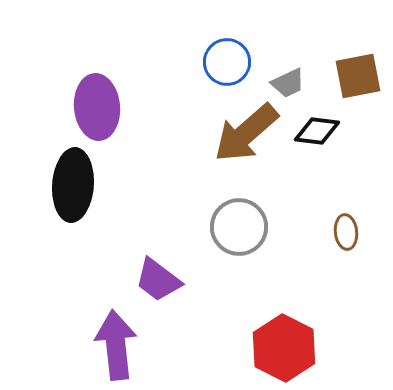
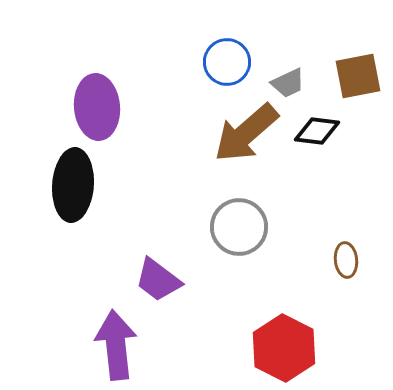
brown ellipse: moved 28 px down
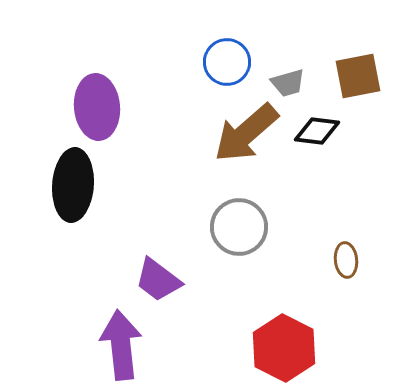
gray trapezoid: rotated 9 degrees clockwise
purple arrow: moved 5 px right
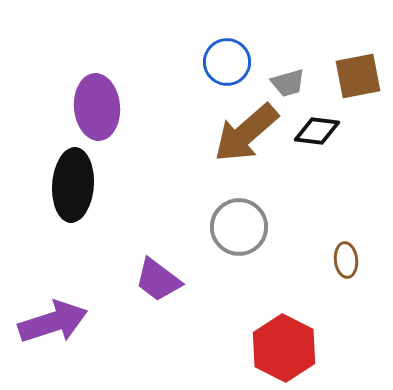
purple arrow: moved 68 px left, 23 px up; rotated 78 degrees clockwise
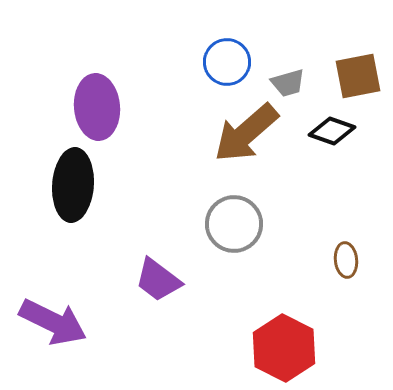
black diamond: moved 15 px right; rotated 12 degrees clockwise
gray circle: moved 5 px left, 3 px up
purple arrow: rotated 44 degrees clockwise
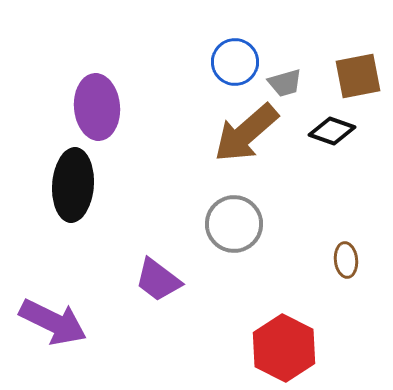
blue circle: moved 8 px right
gray trapezoid: moved 3 px left
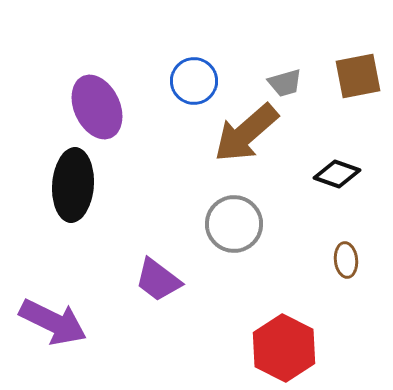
blue circle: moved 41 px left, 19 px down
purple ellipse: rotated 20 degrees counterclockwise
black diamond: moved 5 px right, 43 px down
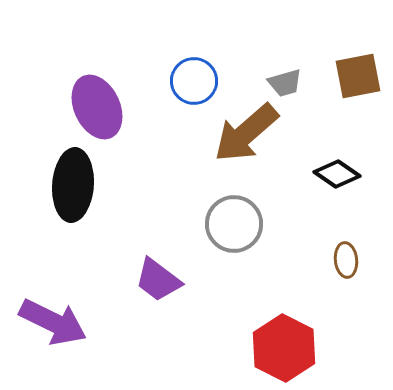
black diamond: rotated 15 degrees clockwise
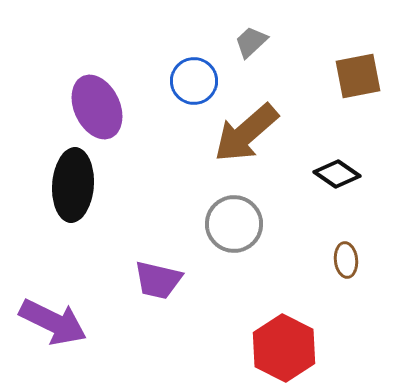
gray trapezoid: moved 34 px left, 41 px up; rotated 153 degrees clockwise
purple trapezoid: rotated 24 degrees counterclockwise
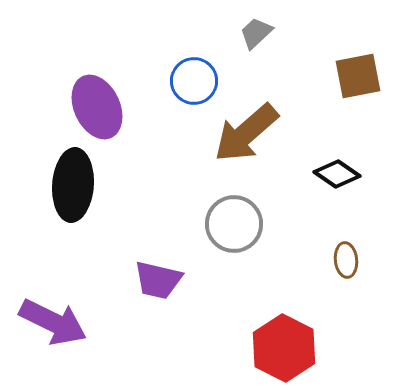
gray trapezoid: moved 5 px right, 9 px up
